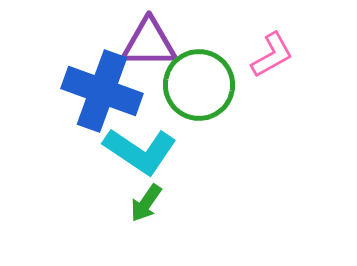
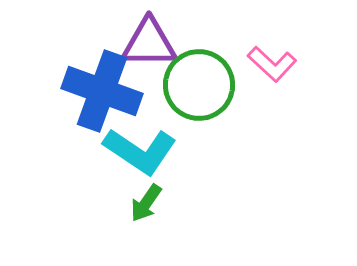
pink L-shape: moved 9 px down; rotated 72 degrees clockwise
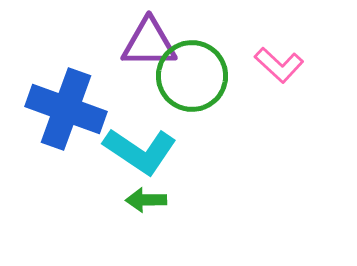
pink L-shape: moved 7 px right, 1 px down
green circle: moved 7 px left, 9 px up
blue cross: moved 36 px left, 18 px down
green arrow: moved 3 px up; rotated 54 degrees clockwise
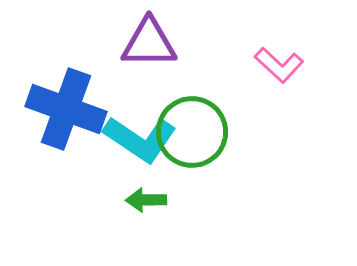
green circle: moved 56 px down
cyan L-shape: moved 12 px up
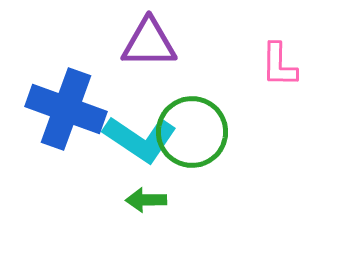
pink L-shape: rotated 48 degrees clockwise
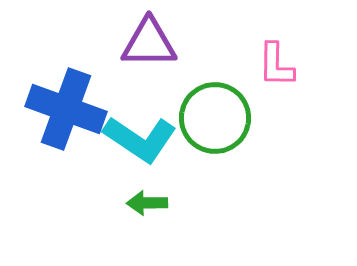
pink L-shape: moved 3 px left
green circle: moved 23 px right, 14 px up
green arrow: moved 1 px right, 3 px down
